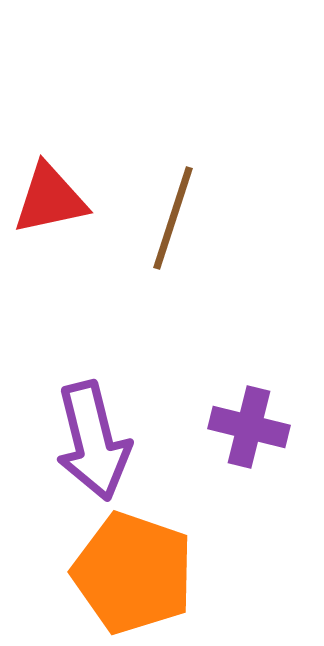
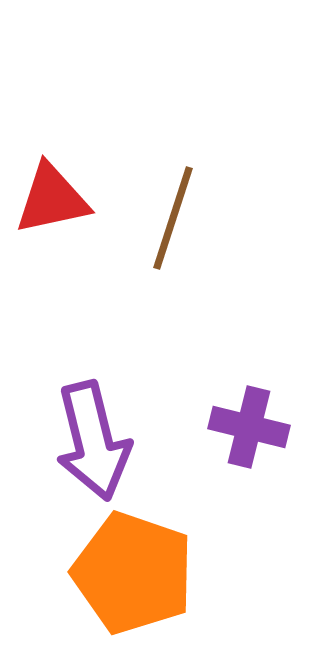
red triangle: moved 2 px right
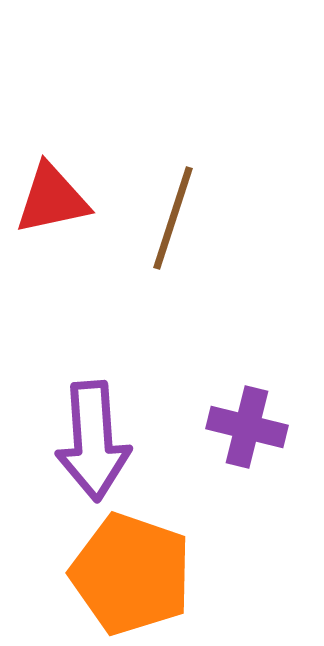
purple cross: moved 2 px left
purple arrow: rotated 10 degrees clockwise
orange pentagon: moved 2 px left, 1 px down
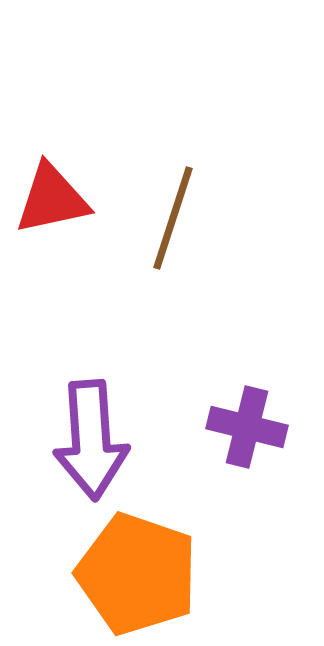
purple arrow: moved 2 px left, 1 px up
orange pentagon: moved 6 px right
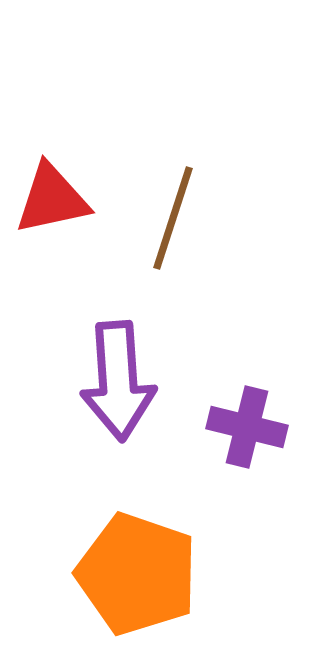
purple arrow: moved 27 px right, 59 px up
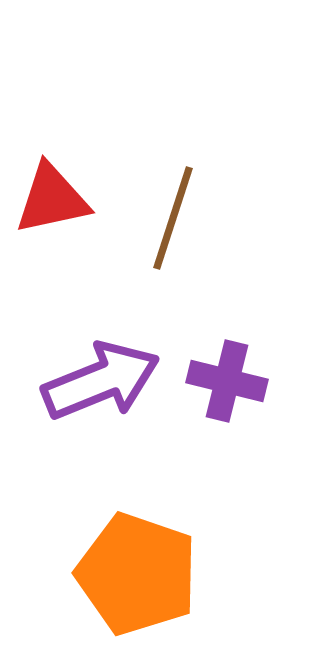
purple arrow: moved 17 px left; rotated 108 degrees counterclockwise
purple cross: moved 20 px left, 46 px up
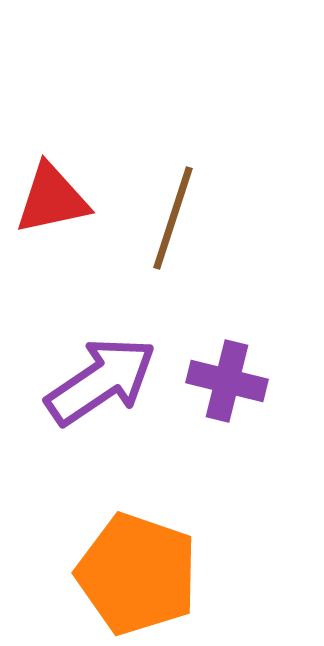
purple arrow: rotated 12 degrees counterclockwise
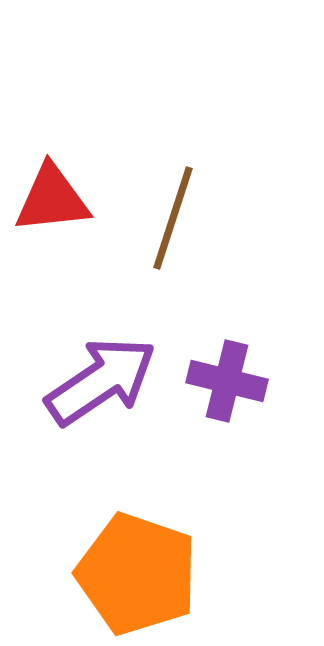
red triangle: rotated 6 degrees clockwise
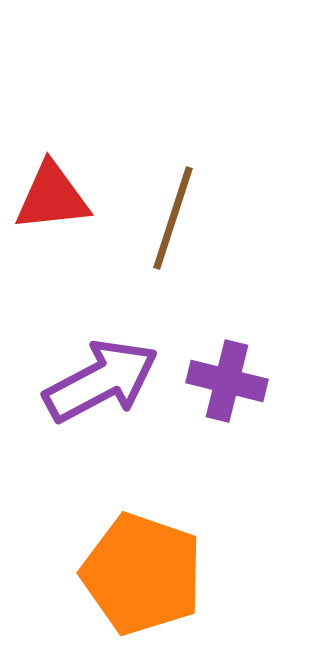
red triangle: moved 2 px up
purple arrow: rotated 6 degrees clockwise
orange pentagon: moved 5 px right
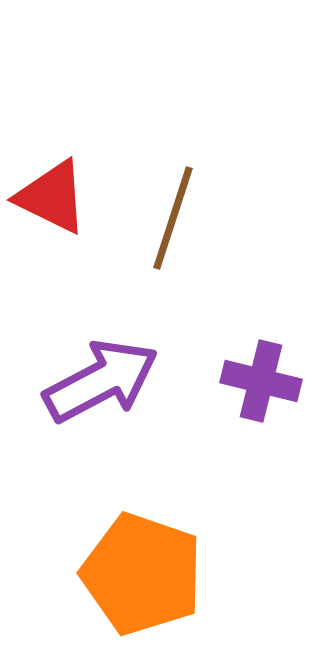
red triangle: rotated 32 degrees clockwise
purple cross: moved 34 px right
